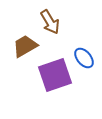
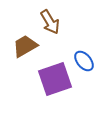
blue ellipse: moved 3 px down
purple square: moved 4 px down
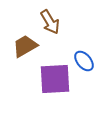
purple square: rotated 16 degrees clockwise
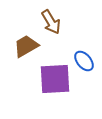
brown arrow: moved 1 px right
brown trapezoid: moved 1 px right
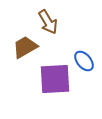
brown arrow: moved 3 px left
brown trapezoid: moved 1 px left, 1 px down
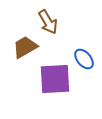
blue ellipse: moved 2 px up
